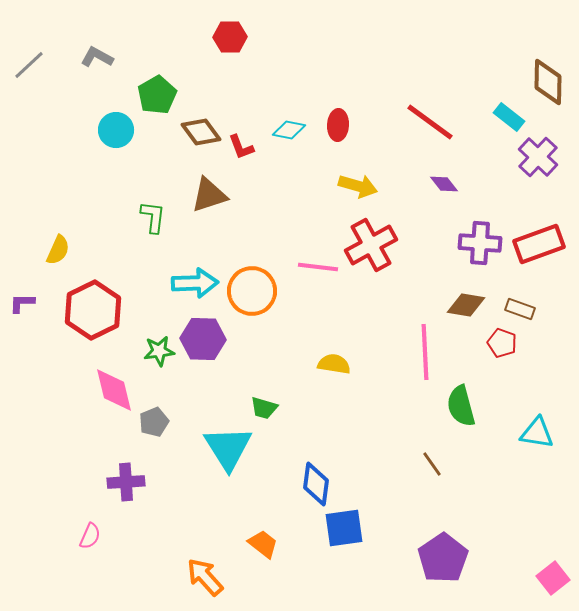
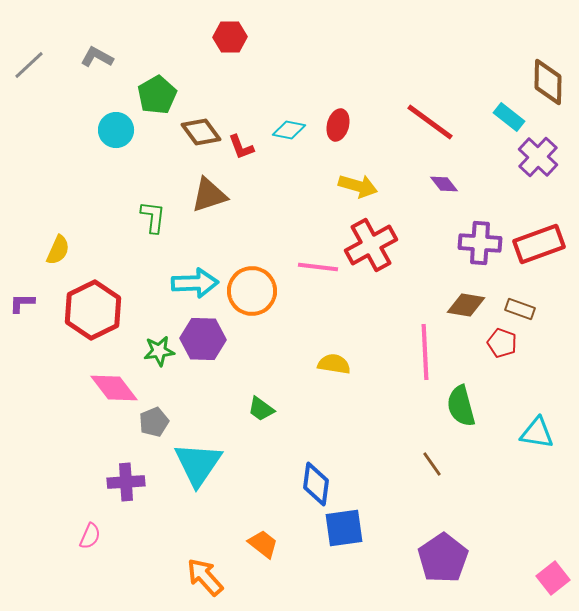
red ellipse at (338, 125): rotated 12 degrees clockwise
pink diamond at (114, 390): moved 2 px up; rotated 24 degrees counterclockwise
green trapezoid at (264, 408): moved 3 px left, 1 px down; rotated 20 degrees clockwise
cyan triangle at (228, 448): moved 30 px left, 16 px down; rotated 6 degrees clockwise
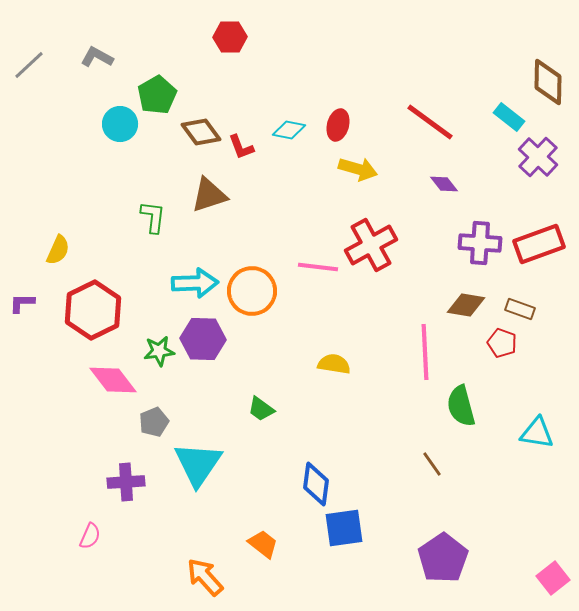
cyan circle at (116, 130): moved 4 px right, 6 px up
yellow arrow at (358, 186): moved 17 px up
pink diamond at (114, 388): moved 1 px left, 8 px up
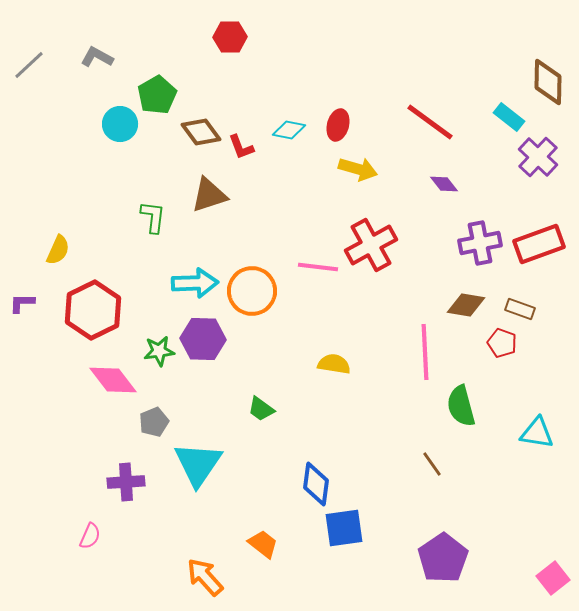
purple cross at (480, 243): rotated 15 degrees counterclockwise
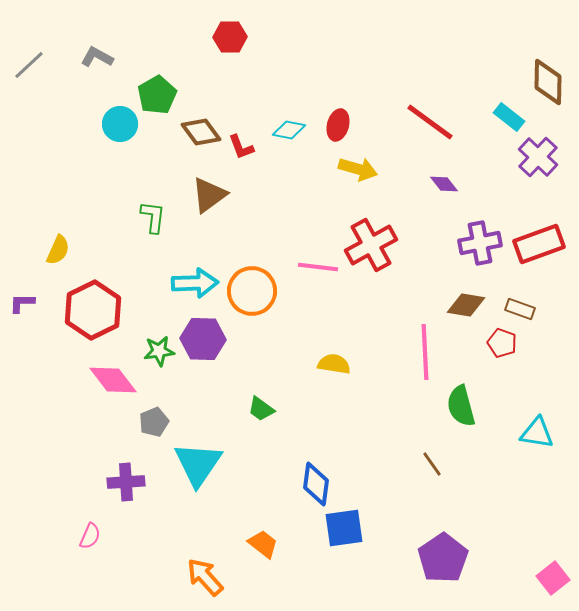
brown triangle at (209, 195): rotated 18 degrees counterclockwise
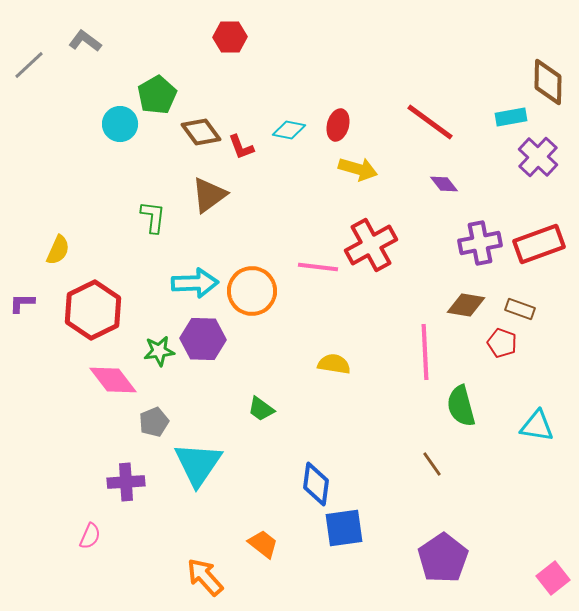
gray L-shape at (97, 57): moved 12 px left, 16 px up; rotated 8 degrees clockwise
cyan rectangle at (509, 117): moved 2 px right; rotated 48 degrees counterclockwise
cyan triangle at (537, 433): moved 7 px up
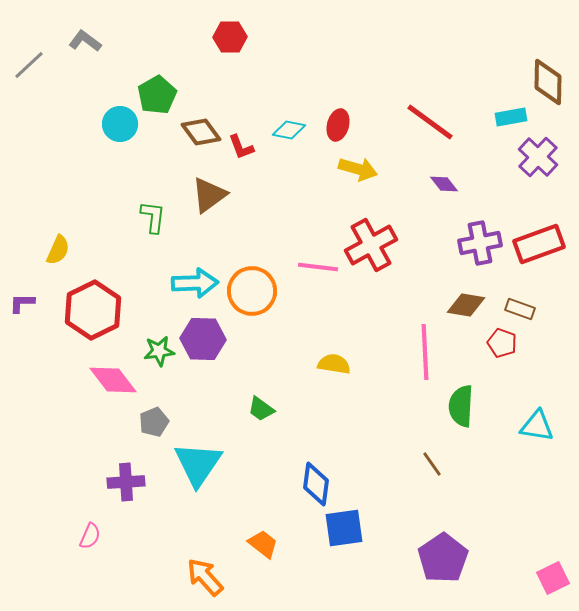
green semicircle at (461, 406): rotated 18 degrees clockwise
pink square at (553, 578): rotated 12 degrees clockwise
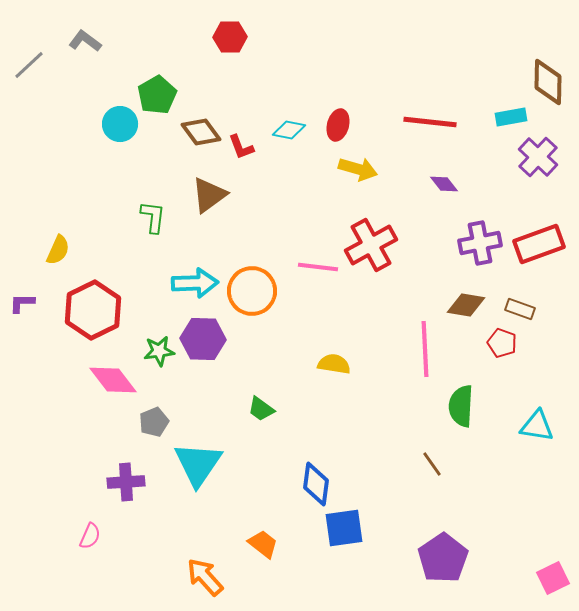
red line at (430, 122): rotated 30 degrees counterclockwise
pink line at (425, 352): moved 3 px up
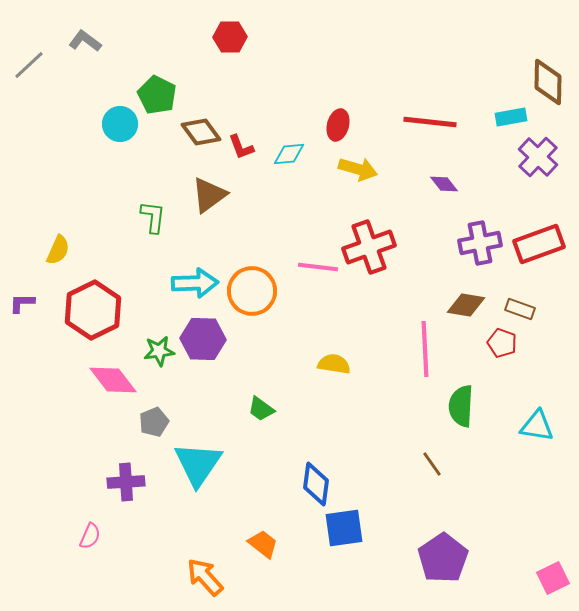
green pentagon at (157, 95): rotated 15 degrees counterclockwise
cyan diamond at (289, 130): moved 24 px down; rotated 16 degrees counterclockwise
red cross at (371, 245): moved 2 px left, 2 px down; rotated 9 degrees clockwise
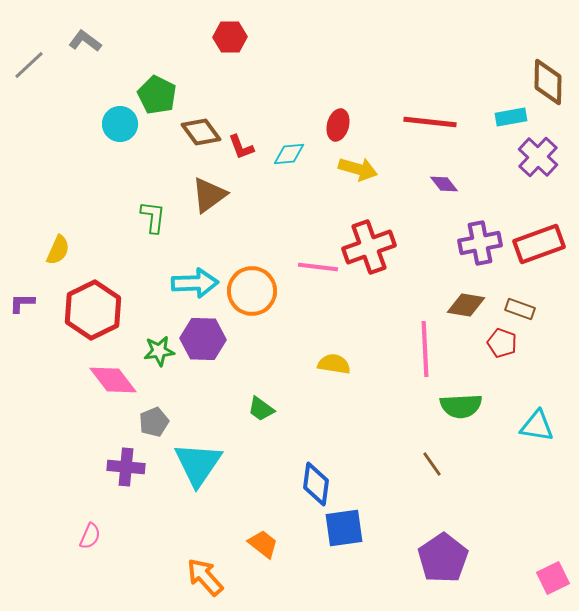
green semicircle at (461, 406): rotated 96 degrees counterclockwise
purple cross at (126, 482): moved 15 px up; rotated 9 degrees clockwise
